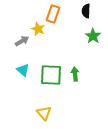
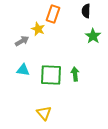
cyan triangle: rotated 32 degrees counterclockwise
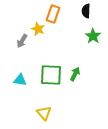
gray arrow: rotated 152 degrees clockwise
cyan triangle: moved 3 px left, 10 px down
green arrow: rotated 32 degrees clockwise
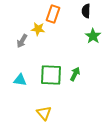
yellow star: rotated 16 degrees counterclockwise
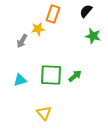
black semicircle: rotated 40 degrees clockwise
yellow star: rotated 16 degrees counterclockwise
green star: rotated 21 degrees counterclockwise
green arrow: moved 2 px down; rotated 24 degrees clockwise
cyan triangle: rotated 24 degrees counterclockwise
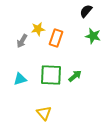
orange rectangle: moved 3 px right, 24 px down
cyan triangle: moved 1 px up
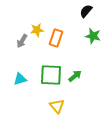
yellow star: moved 1 px left, 1 px down
yellow triangle: moved 13 px right, 7 px up
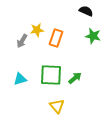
black semicircle: rotated 72 degrees clockwise
green arrow: moved 2 px down
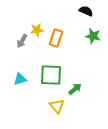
green arrow: moved 11 px down
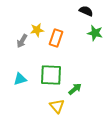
green star: moved 2 px right, 3 px up
